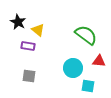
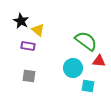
black star: moved 3 px right, 1 px up
green semicircle: moved 6 px down
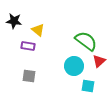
black star: moved 7 px left; rotated 21 degrees counterclockwise
red triangle: rotated 48 degrees counterclockwise
cyan circle: moved 1 px right, 2 px up
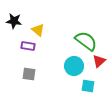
gray square: moved 2 px up
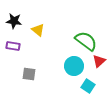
purple rectangle: moved 15 px left
cyan square: rotated 24 degrees clockwise
